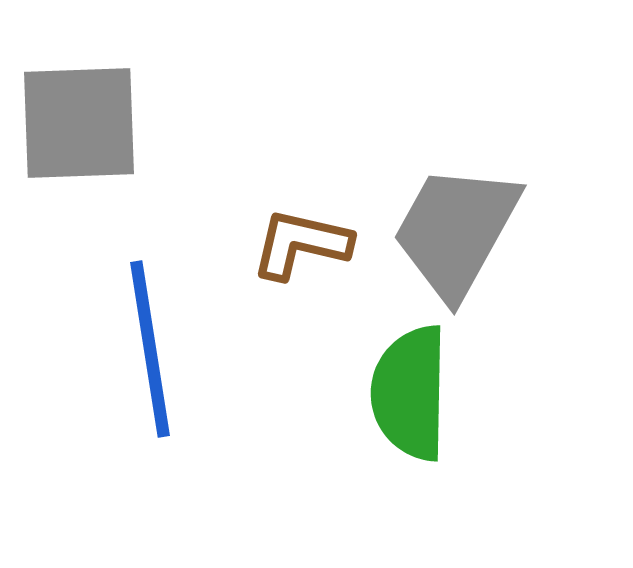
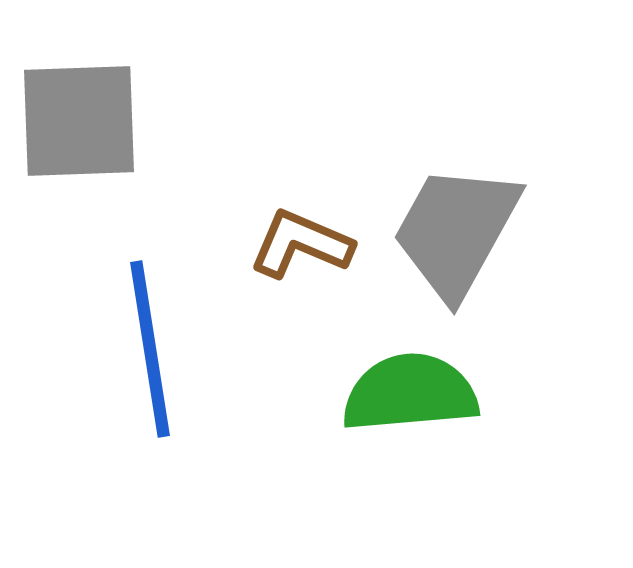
gray square: moved 2 px up
brown L-shape: rotated 10 degrees clockwise
green semicircle: rotated 84 degrees clockwise
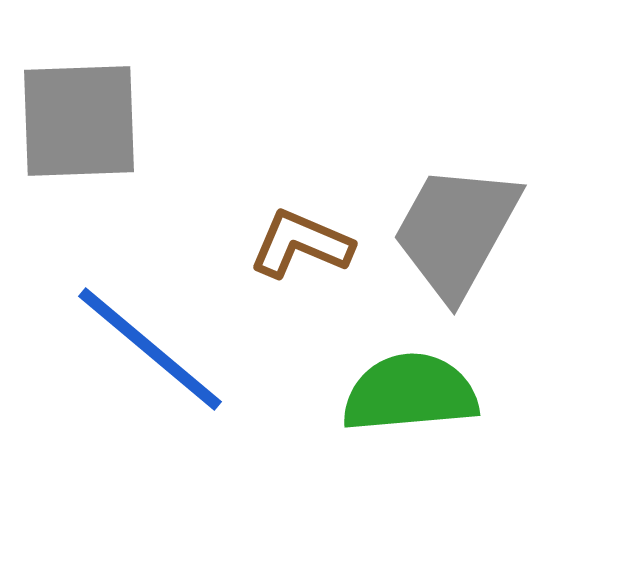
blue line: rotated 41 degrees counterclockwise
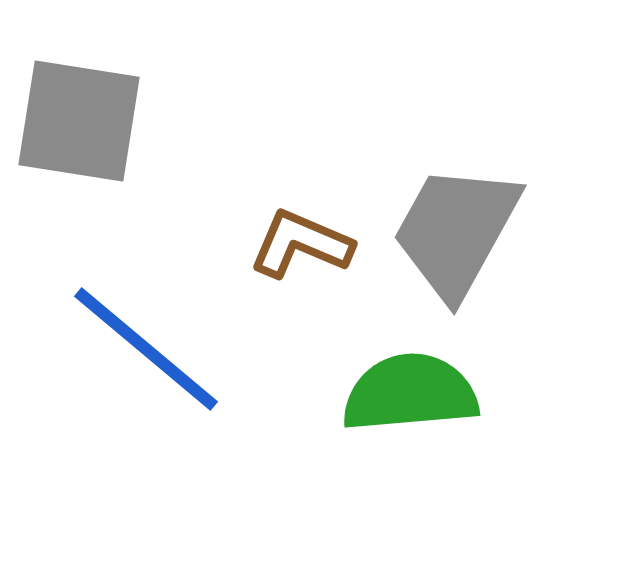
gray square: rotated 11 degrees clockwise
blue line: moved 4 px left
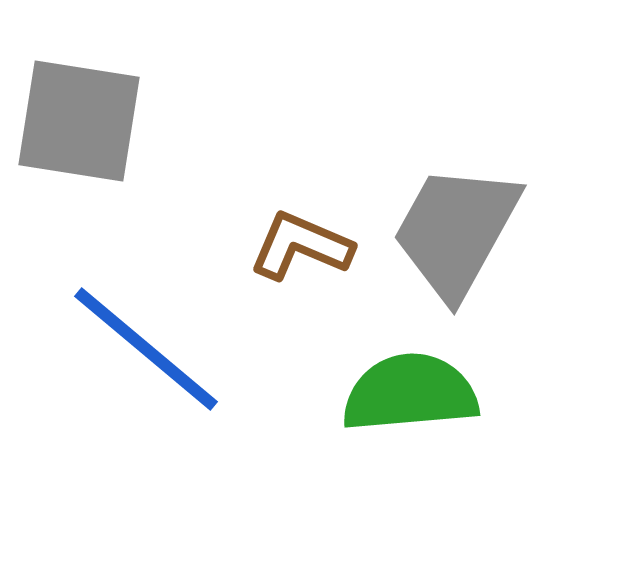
brown L-shape: moved 2 px down
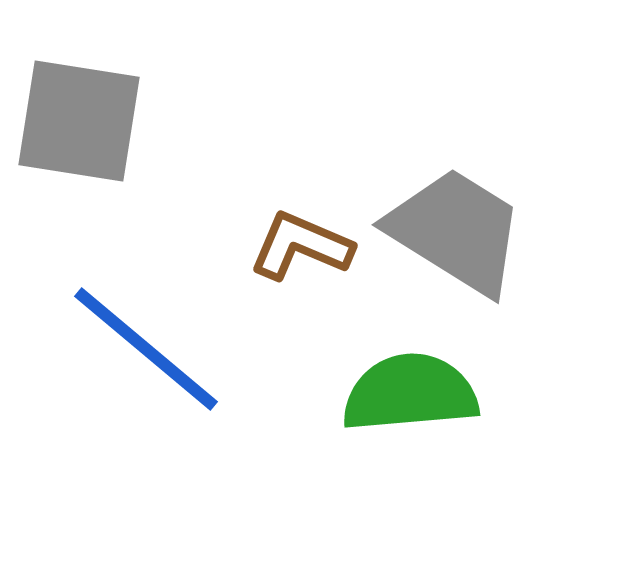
gray trapezoid: rotated 93 degrees clockwise
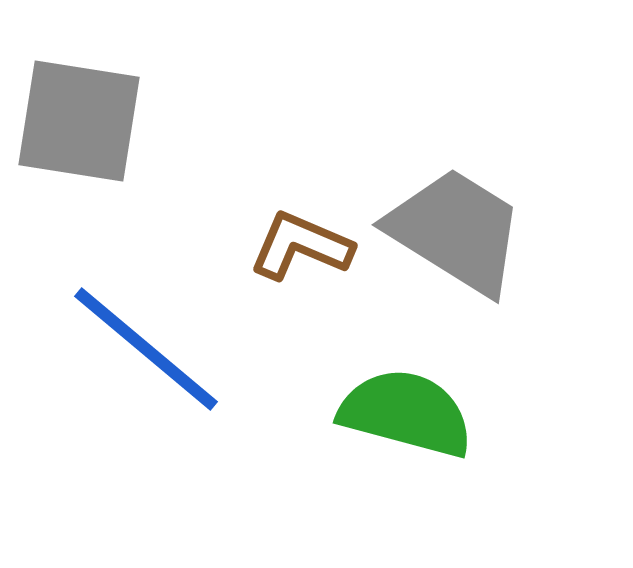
green semicircle: moved 4 px left, 20 px down; rotated 20 degrees clockwise
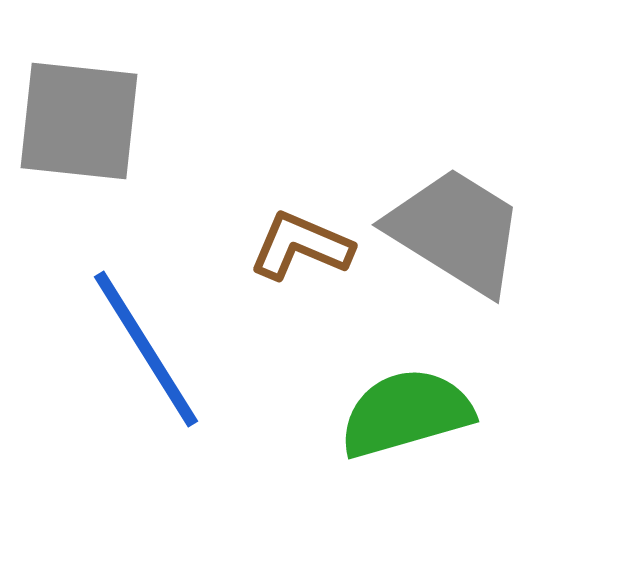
gray square: rotated 3 degrees counterclockwise
blue line: rotated 18 degrees clockwise
green semicircle: rotated 31 degrees counterclockwise
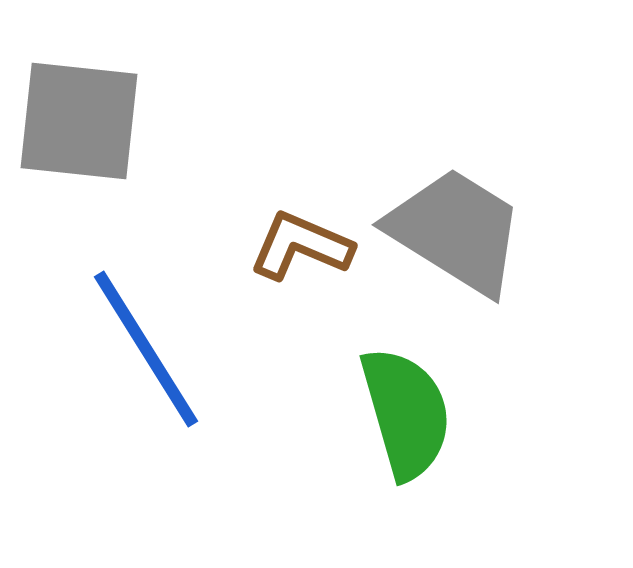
green semicircle: rotated 90 degrees clockwise
